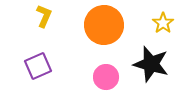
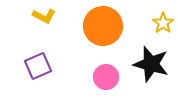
yellow L-shape: rotated 95 degrees clockwise
orange circle: moved 1 px left, 1 px down
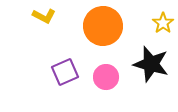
purple square: moved 27 px right, 6 px down
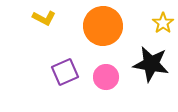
yellow L-shape: moved 2 px down
black star: rotated 6 degrees counterclockwise
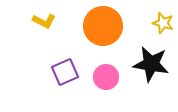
yellow L-shape: moved 3 px down
yellow star: rotated 20 degrees counterclockwise
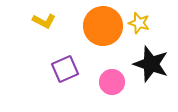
yellow star: moved 24 px left
black star: rotated 9 degrees clockwise
purple square: moved 3 px up
pink circle: moved 6 px right, 5 px down
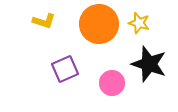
yellow L-shape: rotated 10 degrees counterclockwise
orange circle: moved 4 px left, 2 px up
black star: moved 2 px left
pink circle: moved 1 px down
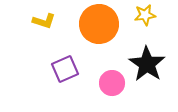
yellow star: moved 6 px right, 8 px up; rotated 25 degrees counterclockwise
black star: moved 2 px left; rotated 15 degrees clockwise
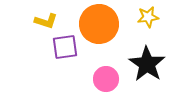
yellow star: moved 3 px right, 2 px down
yellow L-shape: moved 2 px right
purple square: moved 22 px up; rotated 16 degrees clockwise
pink circle: moved 6 px left, 4 px up
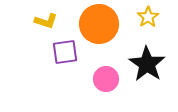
yellow star: rotated 25 degrees counterclockwise
purple square: moved 5 px down
